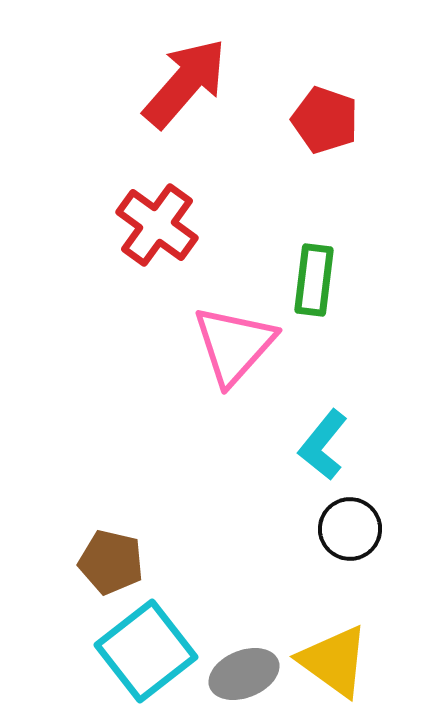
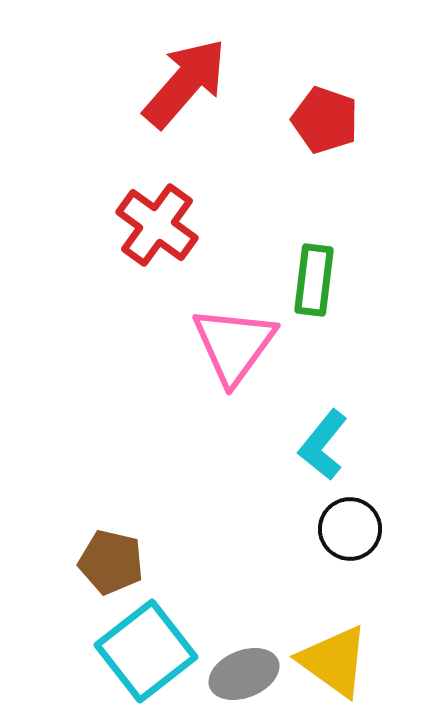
pink triangle: rotated 6 degrees counterclockwise
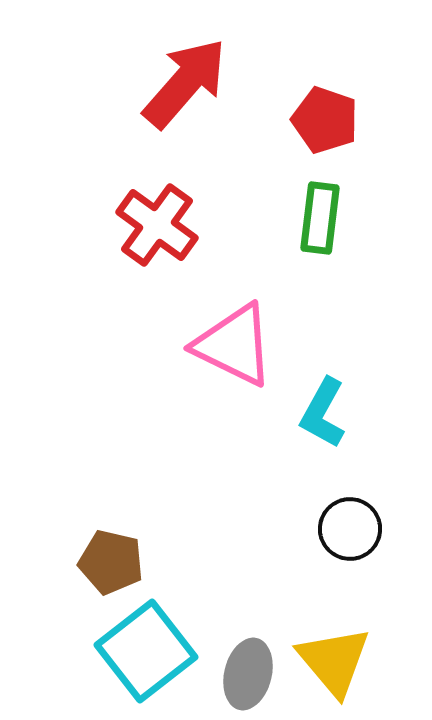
green rectangle: moved 6 px right, 62 px up
pink triangle: rotated 40 degrees counterclockwise
cyan L-shape: moved 32 px up; rotated 10 degrees counterclockwise
yellow triangle: rotated 14 degrees clockwise
gray ellipse: moved 4 px right; rotated 54 degrees counterclockwise
